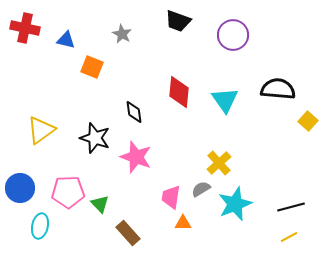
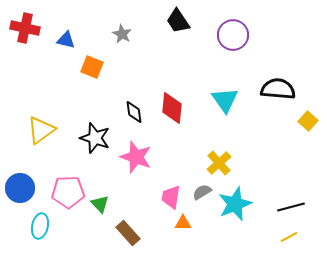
black trapezoid: rotated 36 degrees clockwise
red diamond: moved 7 px left, 16 px down
gray semicircle: moved 1 px right, 3 px down
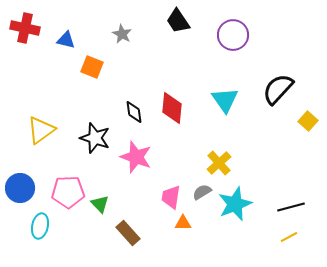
black semicircle: rotated 52 degrees counterclockwise
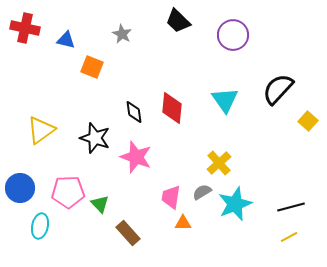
black trapezoid: rotated 12 degrees counterclockwise
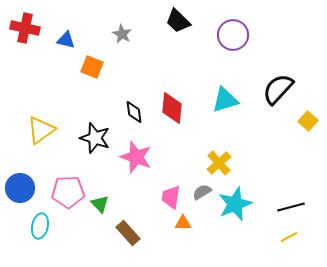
cyan triangle: rotated 48 degrees clockwise
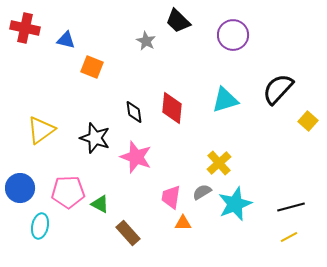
gray star: moved 24 px right, 7 px down
green triangle: rotated 18 degrees counterclockwise
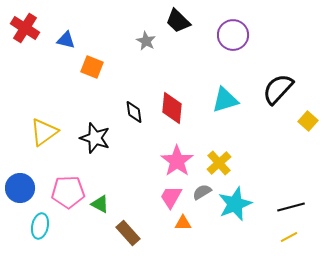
red cross: rotated 20 degrees clockwise
yellow triangle: moved 3 px right, 2 px down
pink star: moved 41 px right, 4 px down; rotated 16 degrees clockwise
pink trapezoid: rotated 20 degrees clockwise
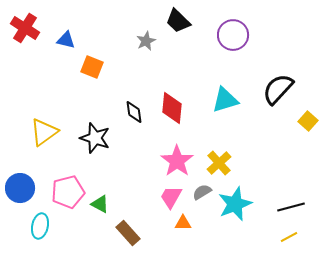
gray star: rotated 18 degrees clockwise
pink pentagon: rotated 12 degrees counterclockwise
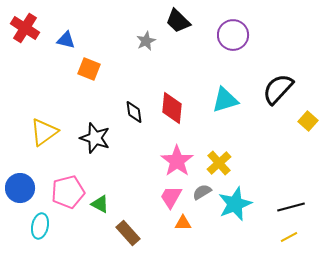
orange square: moved 3 px left, 2 px down
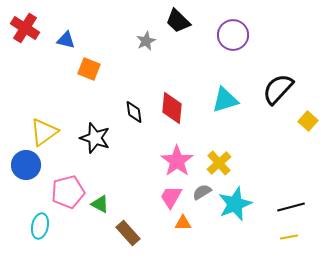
blue circle: moved 6 px right, 23 px up
yellow line: rotated 18 degrees clockwise
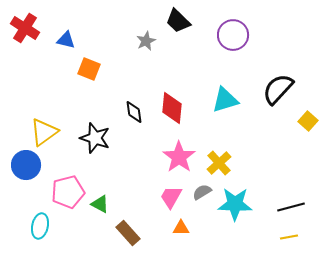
pink star: moved 2 px right, 4 px up
cyan star: rotated 24 degrees clockwise
orange triangle: moved 2 px left, 5 px down
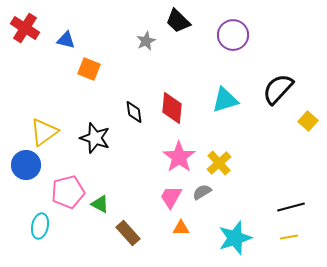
cyan star: moved 34 px down; rotated 20 degrees counterclockwise
